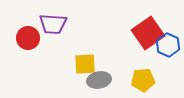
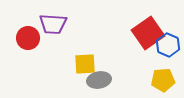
yellow pentagon: moved 20 px right
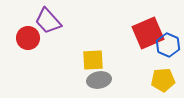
purple trapezoid: moved 5 px left, 3 px up; rotated 44 degrees clockwise
red square: rotated 12 degrees clockwise
yellow square: moved 8 px right, 4 px up
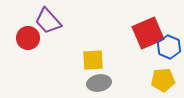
blue hexagon: moved 1 px right, 2 px down
gray ellipse: moved 3 px down
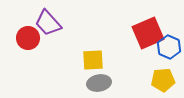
purple trapezoid: moved 2 px down
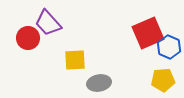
yellow square: moved 18 px left
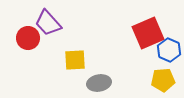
blue hexagon: moved 3 px down
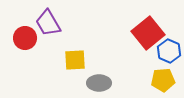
purple trapezoid: rotated 12 degrees clockwise
red square: rotated 16 degrees counterclockwise
red circle: moved 3 px left
blue hexagon: moved 1 px down
gray ellipse: rotated 10 degrees clockwise
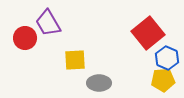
blue hexagon: moved 2 px left, 7 px down
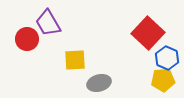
red square: rotated 8 degrees counterclockwise
red circle: moved 2 px right, 1 px down
gray ellipse: rotated 15 degrees counterclockwise
